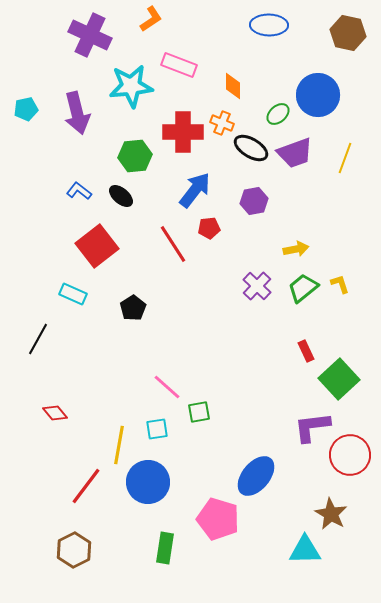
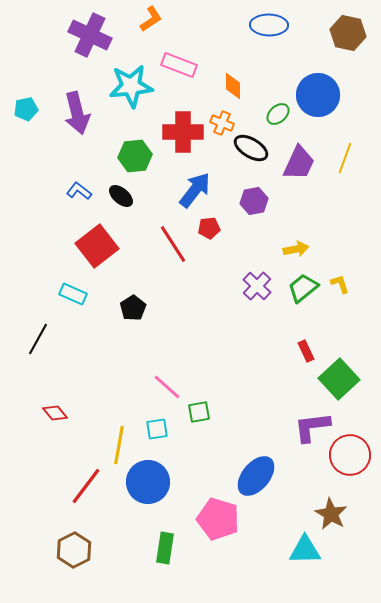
purple trapezoid at (295, 153): moved 4 px right, 10 px down; rotated 45 degrees counterclockwise
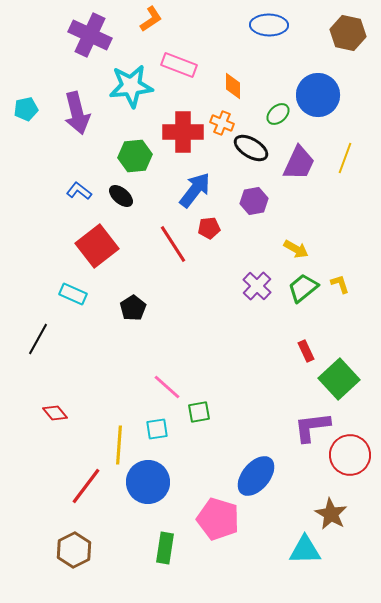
yellow arrow at (296, 249): rotated 40 degrees clockwise
yellow line at (119, 445): rotated 6 degrees counterclockwise
